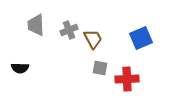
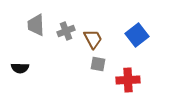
gray cross: moved 3 px left, 1 px down
blue square: moved 4 px left, 3 px up; rotated 15 degrees counterclockwise
gray square: moved 2 px left, 4 px up
red cross: moved 1 px right, 1 px down
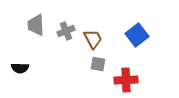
red cross: moved 2 px left
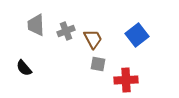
black semicircle: moved 4 px right; rotated 48 degrees clockwise
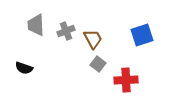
blue square: moved 5 px right; rotated 20 degrees clockwise
gray square: rotated 28 degrees clockwise
black semicircle: rotated 30 degrees counterclockwise
